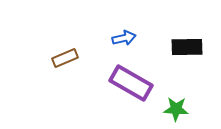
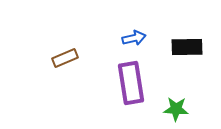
blue arrow: moved 10 px right
purple rectangle: rotated 51 degrees clockwise
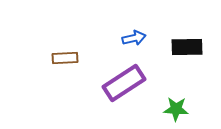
brown rectangle: rotated 20 degrees clockwise
purple rectangle: moved 7 px left; rotated 66 degrees clockwise
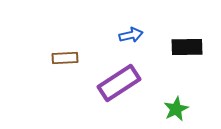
blue arrow: moved 3 px left, 3 px up
purple rectangle: moved 5 px left
green star: rotated 30 degrees counterclockwise
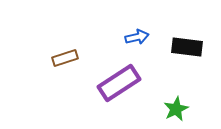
blue arrow: moved 6 px right, 2 px down
black rectangle: rotated 8 degrees clockwise
brown rectangle: rotated 15 degrees counterclockwise
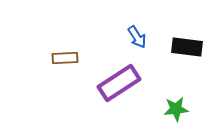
blue arrow: rotated 70 degrees clockwise
brown rectangle: rotated 15 degrees clockwise
green star: rotated 20 degrees clockwise
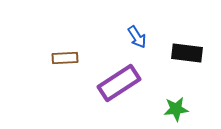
black rectangle: moved 6 px down
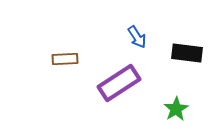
brown rectangle: moved 1 px down
green star: rotated 25 degrees counterclockwise
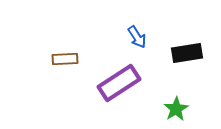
black rectangle: rotated 16 degrees counterclockwise
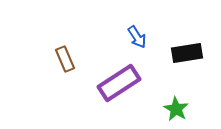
brown rectangle: rotated 70 degrees clockwise
green star: rotated 10 degrees counterclockwise
